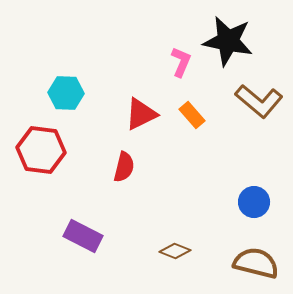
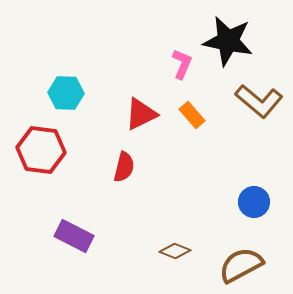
pink L-shape: moved 1 px right, 2 px down
purple rectangle: moved 9 px left
brown semicircle: moved 15 px left, 2 px down; rotated 42 degrees counterclockwise
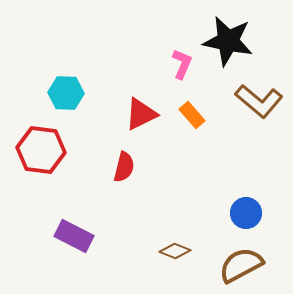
blue circle: moved 8 px left, 11 px down
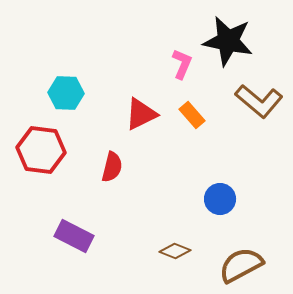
red semicircle: moved 12 px left
blue circle: moved 26 px left, 14 px up
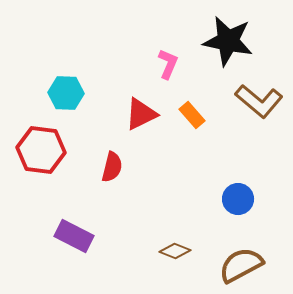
pink L-shape: moved 14 px left
blue circle: moved 18 px right
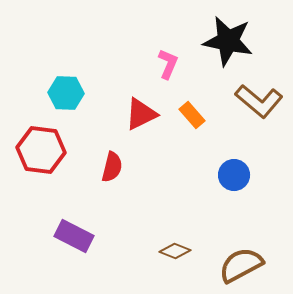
blue circle: moved 4 px left, 24 px up
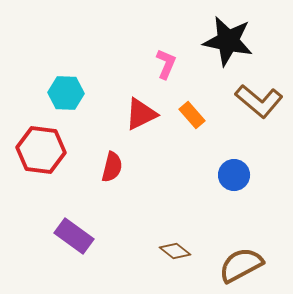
pink L-shape: moved 2 px left
purple rectangle: rotated 9 degrees clockwise
brown diamond: rotated 16 degrees clockwise
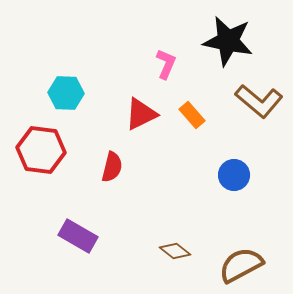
purple rectangle: moved 4 px right; rotated 6 degrees counterclockwise
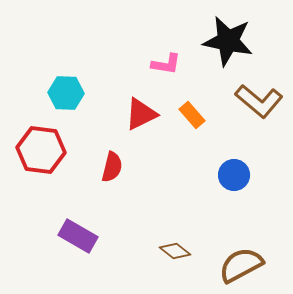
pink L-shape: rotated 76 degrees clockwise
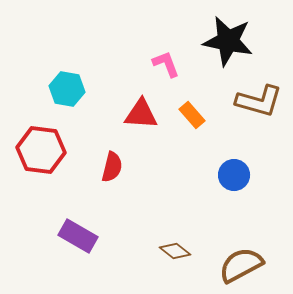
pink L-shape: rotated 120 degrees counterclockwise
cyan hexagon: moved 1 px right, 4 px up; rotated 8 degrees clockwise
brown L-shape: rotated 24 degrees counterclockwise
red triangle: rotated 30 degrees clockwise
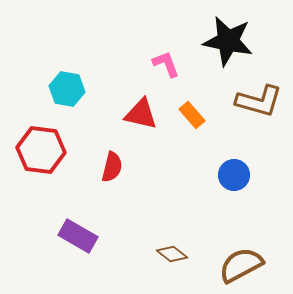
red triangle: rotated 9 degrees clockwise
brown diamond: moved 3 px left, 3 px down
